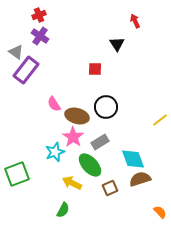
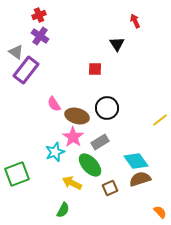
black circle: moved 1 px right, 1 px down
cyan diamond: moved 3 px right, 2 px down; rotated 15 degrees counterclockwise
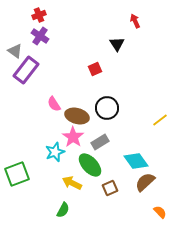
gray triangle: moved 1 px left, 1 px up
red square: rotated 24 degrees counterclockwise
brown semicircle: moved 5 px right, 3 px down; rotated 25 degrees counterclockwise
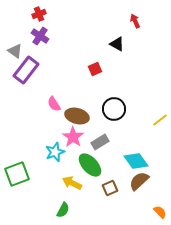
red cross: moved 1 px up
black triangle: rotated 28 degrees counterclockwise
black circle: moved 7 px right, 1 px down
brown semicircle: moved 6 px left, 1 px up
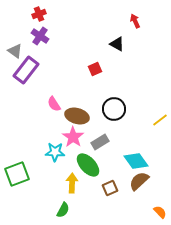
cyan star: rotated 24 degrees clockwise
green ellipse: moved 2 px left
yellow arrow: rotated 66 degrees clockwise
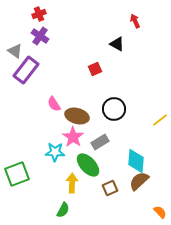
cyan diamond: rotated 40 degrees clockwise
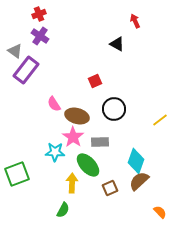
red square: moved 12 px down
gray rectangle: rotated 30 degrees clockwise
cyan diamond: rotated 15 degrees clockwise
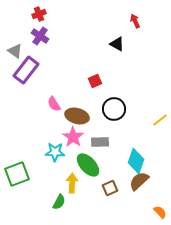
green semicircle: moved 4 px left, 8 px up
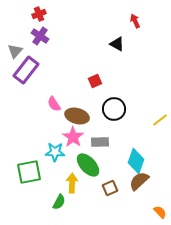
gray triangle: rotated 35 degrees clockwise
green square: moved 12 px right, 2 px up; rotated 10 degrees clockwise
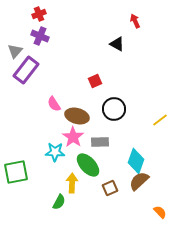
purple cross: rotated 12 degrees counterclockwise
green square: moved 13 px left
